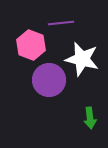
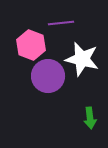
purple circle: moved 1 px left, 4 px up
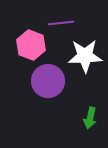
white star: moved 3 px right, 3 px up; rotated 16 degrees counterclockwise
purple circle: moved 5 px down
green arrow: rotated 20 degrees clockwise
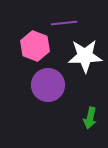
purple line: moved 3 px right
pink hexagon: moved 4 px right, 1 px down
purple circle: moved 4 px down
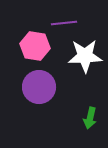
pink hexagon: rotated 12 degrees counterclockwise
purple circle: moved 9 px left, 2 px down
